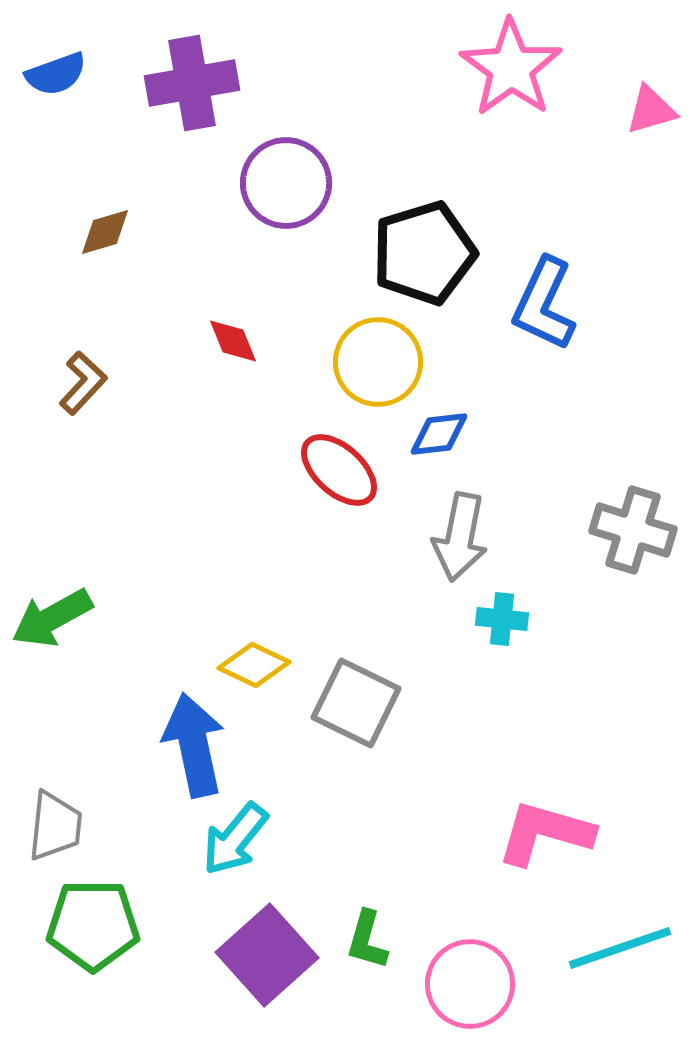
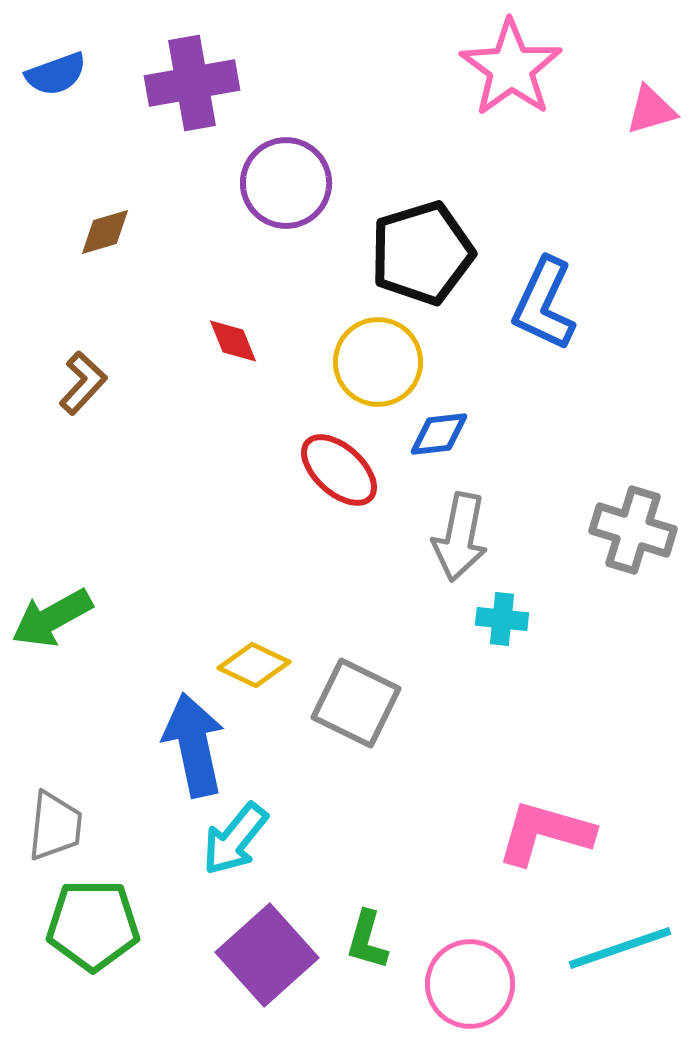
black pentagon: moved 2 px left
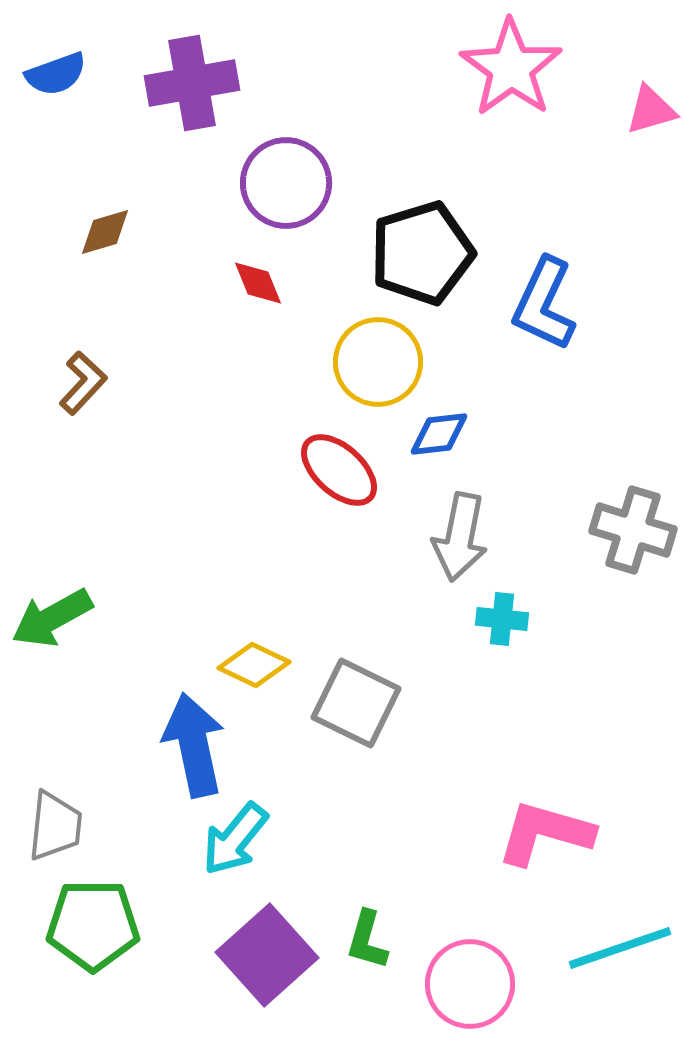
red diamond: moved 25 px right, 58 px up
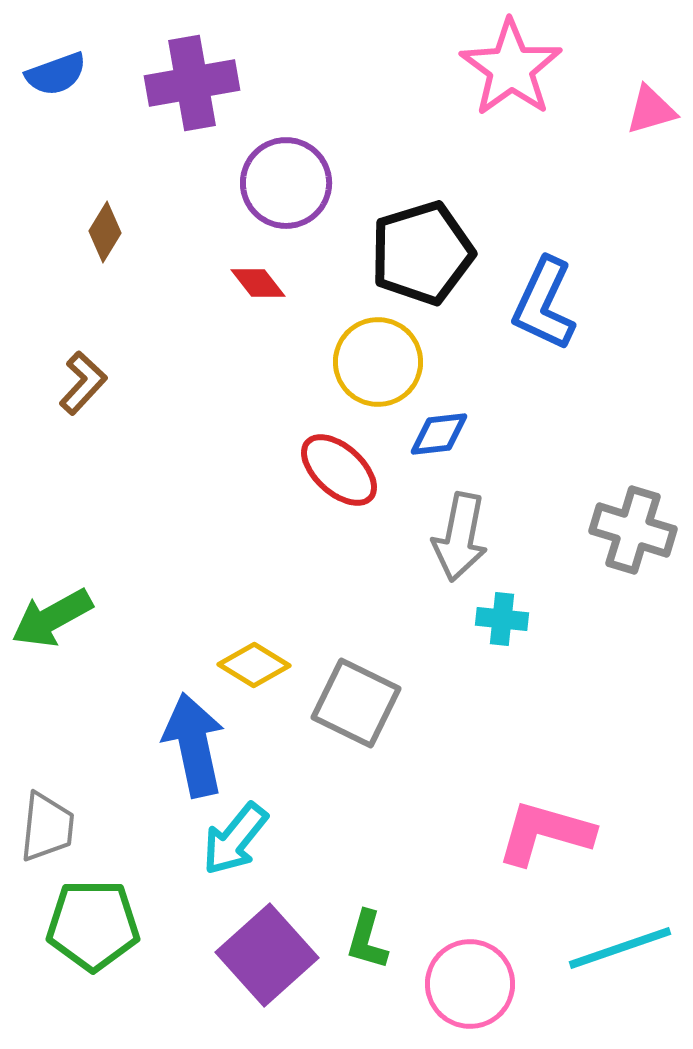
brown diamond: rotated 42 degrees counterclockwise
red diamond: rotated 16 degrees counterclockwise
yellow diamond: rotated 6 degrees clockwise
gray trapezoid: moved 8 px left, 1 px down
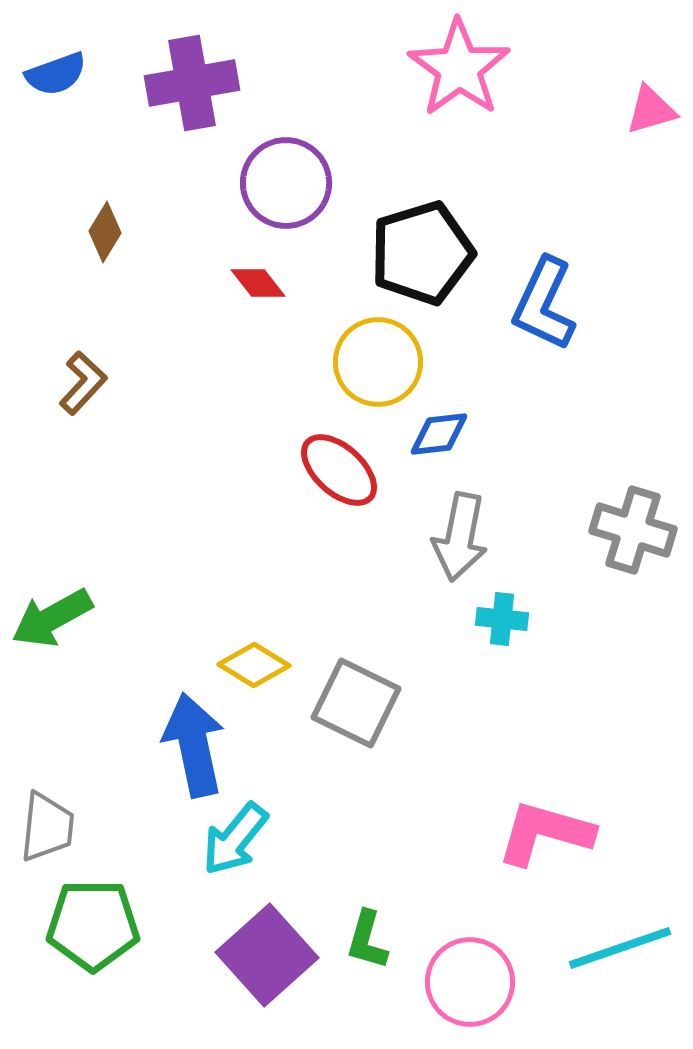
pink star: moved 52 px left
pink circle: moved 2 px up
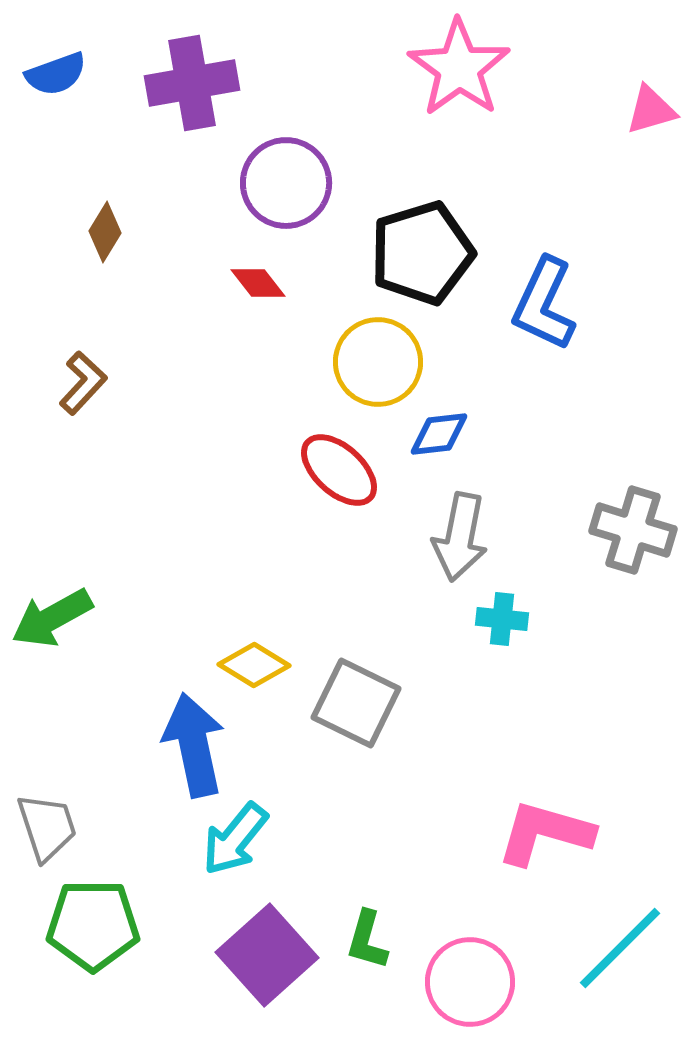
gray trapezoid: rotated 24 degrees counterclockwise
cyan line: rotated 26 degrees counterclockwise
